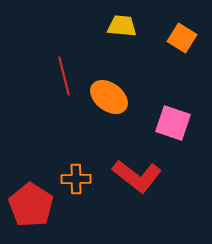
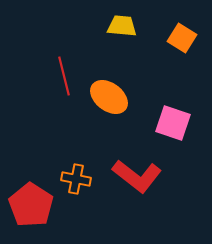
orange cross: rotated 12 degrees clockwise
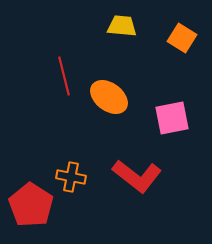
pink square: moved 1 px left, 5 px up; rotated 30 degrees counterclockwise
orange cross: moved 5 px left, 2 px up
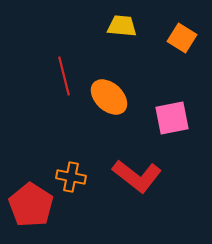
orange ellipse: rotated 6 degrees clockwise
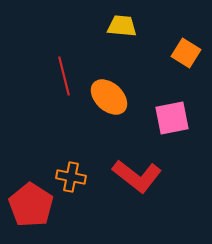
orange square: moved 4 px right, 15 px down
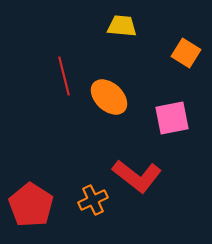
orange cross: moved 22 px right, 23 px down; rotated 36 degrees counterclockwise
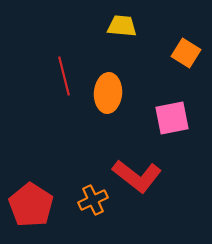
orange ellipse: moved 1 px left, 4 px up; rotated 51 degrees clockwise
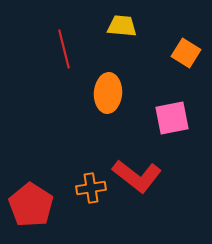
red line: moved 27 px up
orange cross: moved 2 px left, 12 px up; rotated 16 degrees clockwise
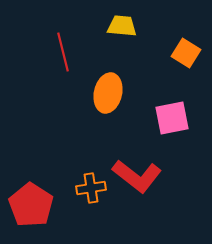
red line: moved 1 px left, 3 px down
orange ellipse: rotated 9 degrees clockwise
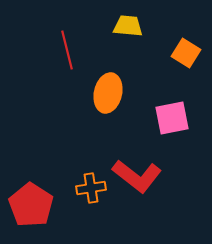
yellow trapezoid: moved 6 px right
red line: moved 4 px right, 2 px up
